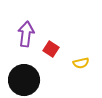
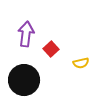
red square: rotated 14 degrees clockwise
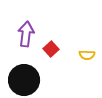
yellow semicircle: moved 6 px right, 8 px up; rotated 14 degrees clockwise
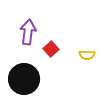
purple arrow: moved 2 px right, 2 px up
black circle: moved 1 px up
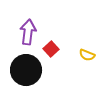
yellow semicircle: rotated 21 degrees clockwise
black circle: moved 2 px right, 9 px up
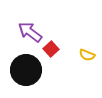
purple arrow: moved 2 px right; rotated 60 degrees counterclockwise
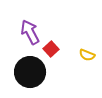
purple arrow: rotated 25 degrees clockwise
black circle: moved 4 px right, 2 px down
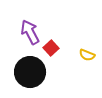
red square: moved 1 px up
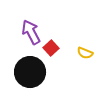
purple arrow: moved 1 px right
yellow semicircle: moved 2 px left, 2 px up
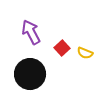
red square: moved 11 px right
black circle: moved 2 px down
